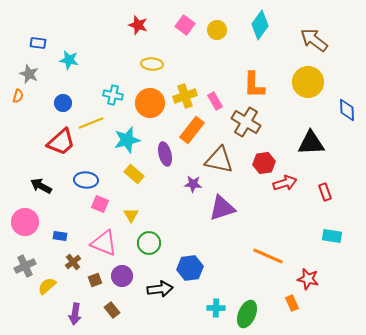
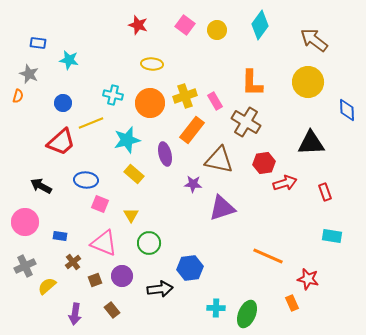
orange L-shape at (254, 85): moved 2 px left, 2 px up
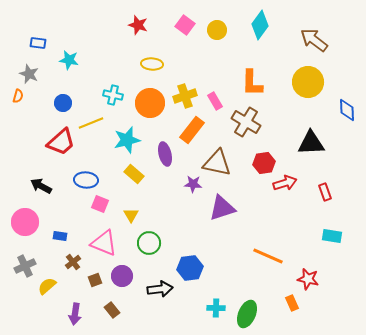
brown triangle at (219, 160): moved 2 px left, 3 px down
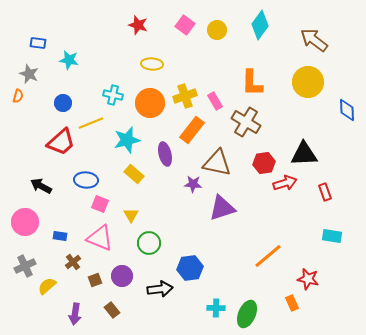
black triangle at (311, 143): moved 7 px left, 11 px down
pink triangle at (104, 243): moved 4 px left, 5 px up
orange line at (268, 256): rotated 64 degrees counterclockwise
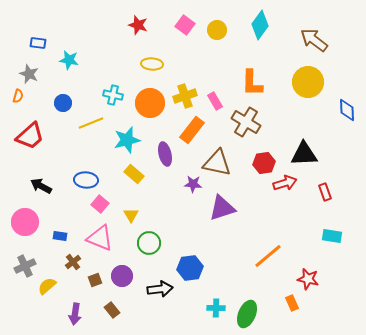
red trapezoid at (61, 142): moved 31 px left, 6 px up
pink square at (100, 204): rotated 18 degrees clockwise
